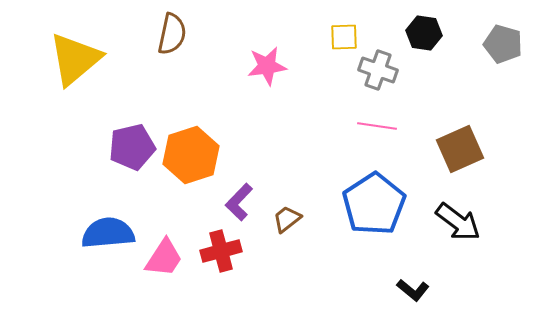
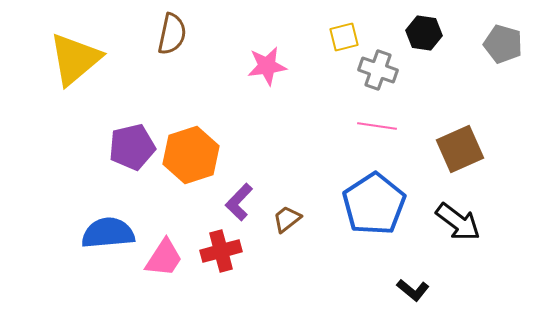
yellow square: rotated 12 degrees counterclockwise
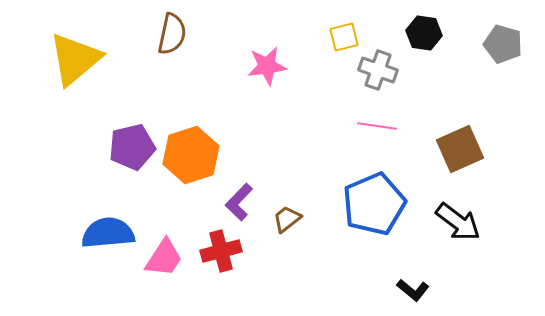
blue pentagon: rotated 10 degrees clockwise
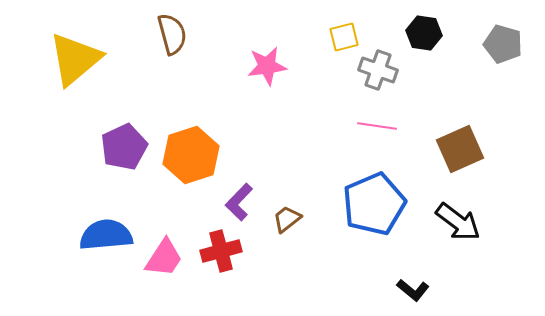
brown semicircle: rotated 27 degrees counterclockwise
purple pentagon: moved 8 px left; rotated 12 degrees counterclockwise
blue semicircle: moved 2 px left, 2 px down
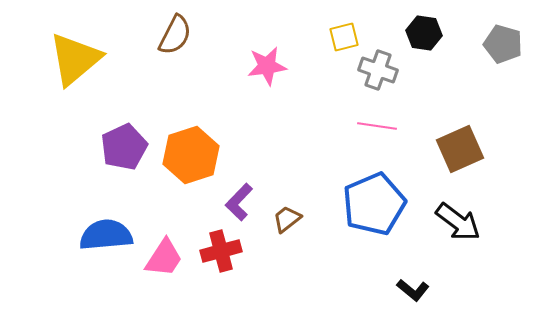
brown semicircle: moved 3 px right, 1 px down; rotated 42 degrees clockwise
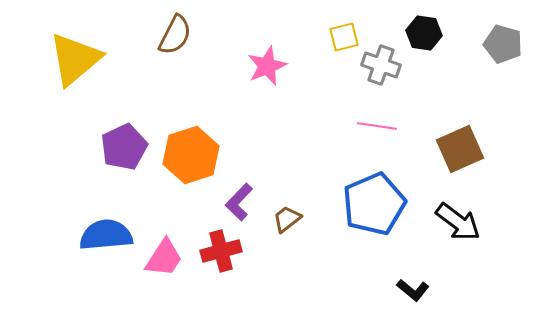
pink star: rotated 15 degrees counterclockwise
gray cross: moved 3 px right, 5 px up
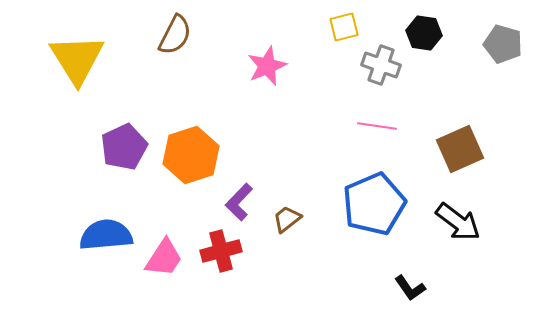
yellow square: moved 10 px up
yellow triangle: moved 2 px right; rotated 22 degrees counterclockwise
black L-shape: moved 3 px left, 2 px up; rotated 16 degrees clockwise
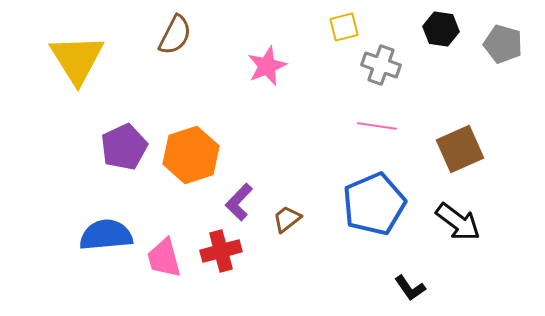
black hexagon: moved 17 px right, 4 px up
pink trapezoid: rotated 132 degrees clockwise
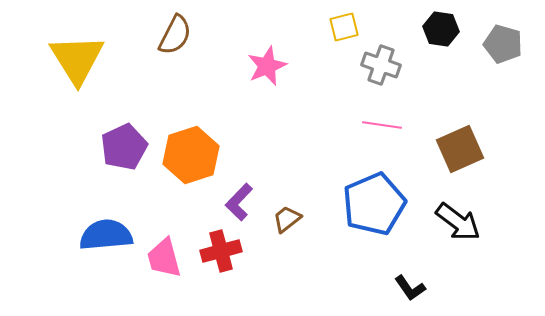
pink line: moved 5 px right, 1 px up
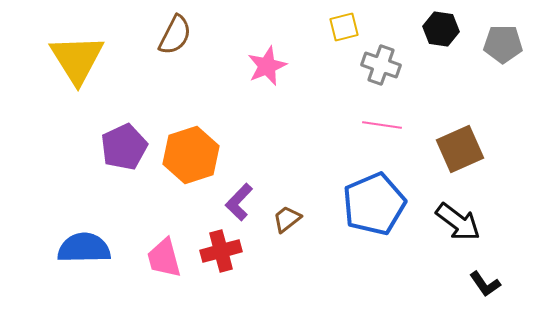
gray pentagon: rotated 15 degrees counterclockwise
blue semicircle: moved 22 px left, 13 px down; rotated 4 degrees clockwise
black L-shape: moved 75 px right, 4 px up
